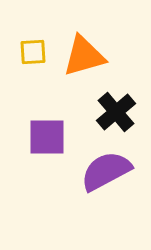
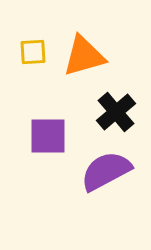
purple square: moved 1 px right, 1 px up
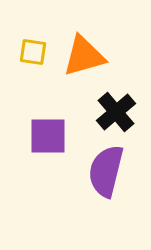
yellow square: rotated 12 degrees clockwise
purple semicircle: rotated 48 degrees counterclockwise
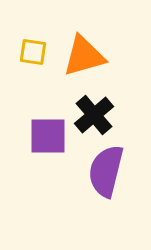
black cross: moved 22 px left, 3 px down
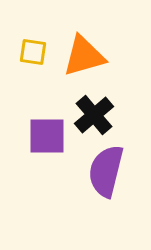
purple square: moved 1 px left
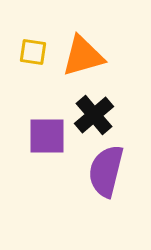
orange triangle: moved 1 px left
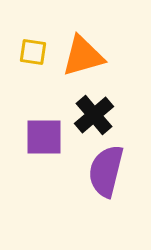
purple square: moved 3 px left, 1 px down
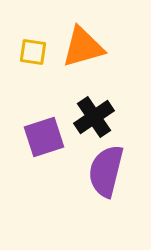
orange triangle: moved 9 px up
black cross: moved 2 px down; rotated 6 degrees clockwise
purple square: rotated 18 degrees counterclockwise
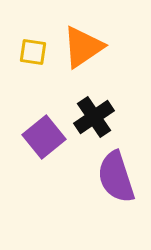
orange triangle: rotated 18 degrees counterclockwise
purple square: rotated 21 degrees counterclockwise
purple semicircle: moved 10 px right, 6 px down; rotated 32 degrees counterclockwise
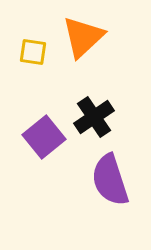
orange triangle: moved 10 px up; rotated 9 degrees counterclockwise
purple semicircle: moved 6 px left, 3 px down
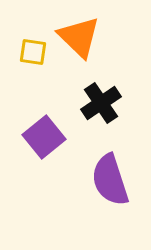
orange triangle: moved 4 px left; rotated 33 degrees counterclockwise
black cross: moved 7 px right, 14 px up
